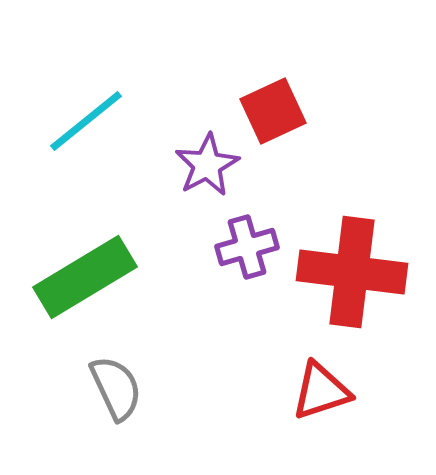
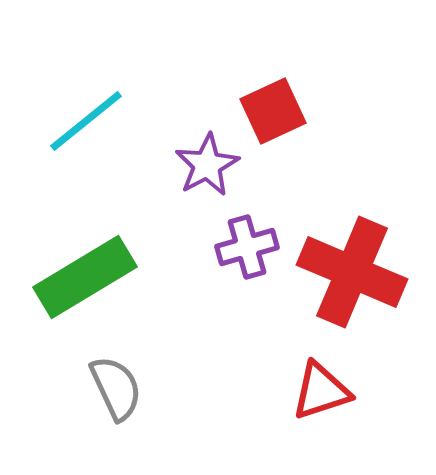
red cross: rotated 16 degrees clockwise
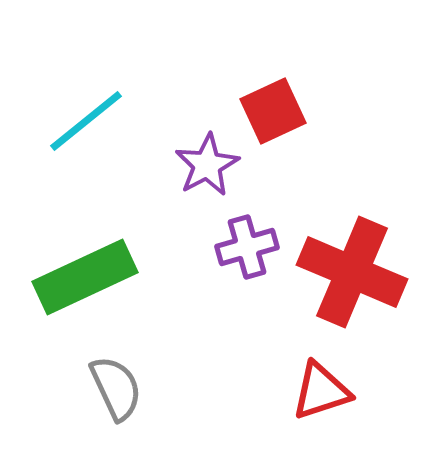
green rectangle: rotated 6 degrees clockwise
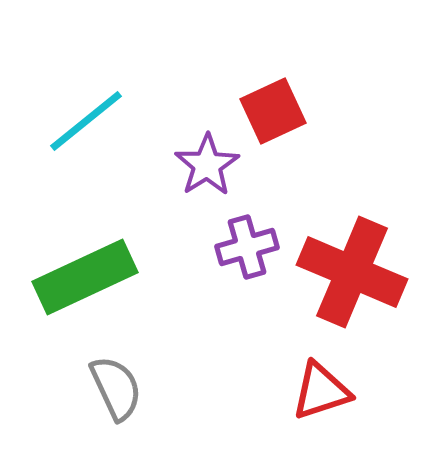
purple star: rotated 4 degrees counterclockwise
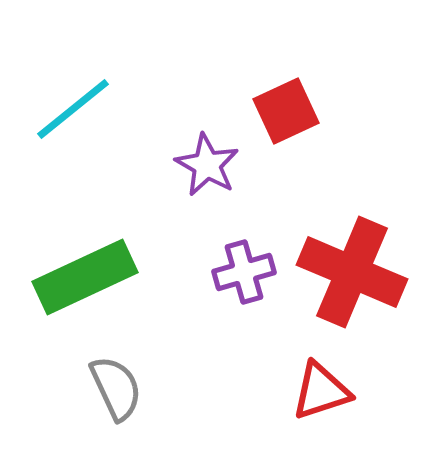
red square: moved 13 px right
cyan line: moved 13 px left, 12 px up
purple star: rotated 10 degrees counterclockwise
purple cross: moved 3 px left, 25 px down
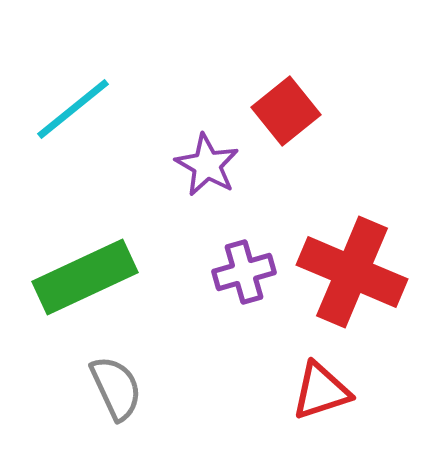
red square: rotated 14 degrees counterclockwise
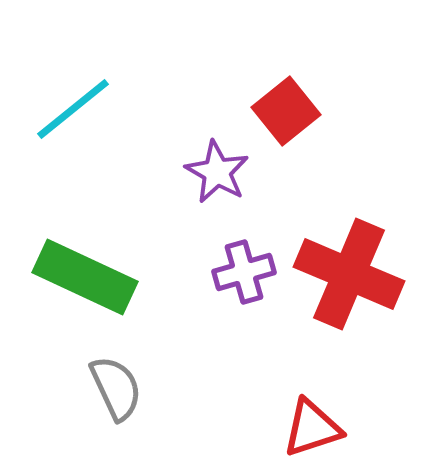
purple star: moved 10 px right, 7 px down
red cross: moved 3 px left, 2 px down
green rectangle: rotated 50 degrees clockwise
red triangle: moved 9 px left, 37 px down
